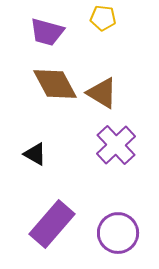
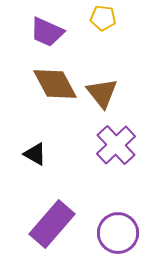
purple trapezoid: rotated 9 degrees clockwise
brown triangle: rotated 20 degrees clockwise
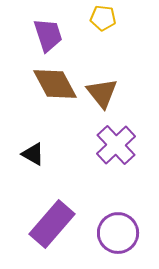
purple trapezoid: moved 1 px right, 3 px down; rotated 132 degrees counterclockwise
black triangle: moved 2 px left
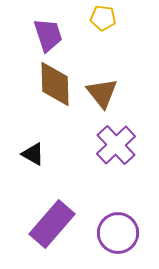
brown diamond: rotated 27 degrees clockwise
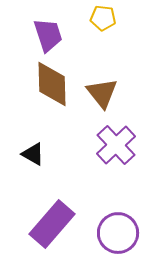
brown diamond: moved 3 px left
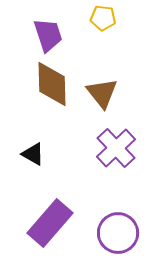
purple cross: moved 3 px down
purple rectangle: moved 2 px left, 1 px up
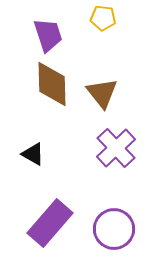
purple circle: moved 4 px left, 4 px up
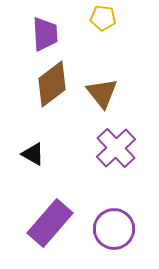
purple trapezoid: moved 3 px left, 1 px up; rotated 15 degrees clockwise
brown diamond: rotated 54 degrees clockwise
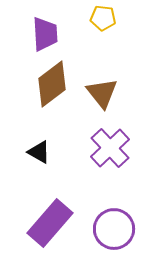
purple cross: moved 6 px left
black triangle: moved 6 px right, 2 px up
